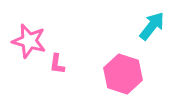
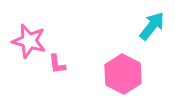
pink L-shape: rotated 15 degrees counterclockwise
pink hexagon: rotated 9 degrees clockwise
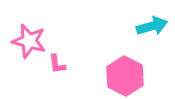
cyan arrow: rotated 36 degrees clockwise
pink hexagon: moved 2 px right, 2 px down
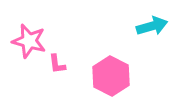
pink hexagon: moved 14 px left
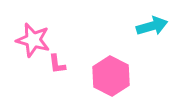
pink star: moved 4 px right, 1 px up
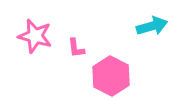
pink star: moved 2 px right, 4 px up
pink L-shape: moved 19 px right, 16 px up
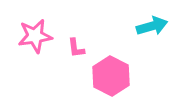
pink star: rotated 24 degrees counterclockwise
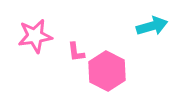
pink L-shape: moved 4 px down
pink hexagon: moved 4 px left, 5 px up
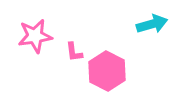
cyan arrow: moved 2 px up
pink L-shape: moved 2 px left
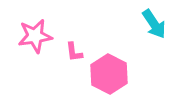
cyan arrow: moved 2 px right; rotated 72 degrees clockwise
pink hexagon: moved 2 px right, 3 px down
